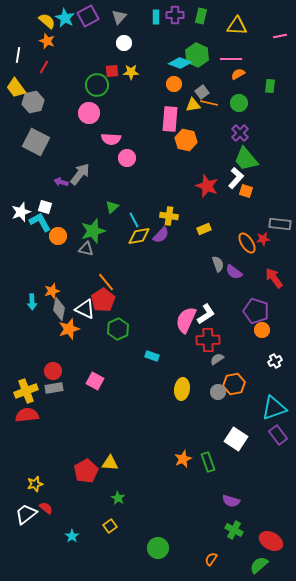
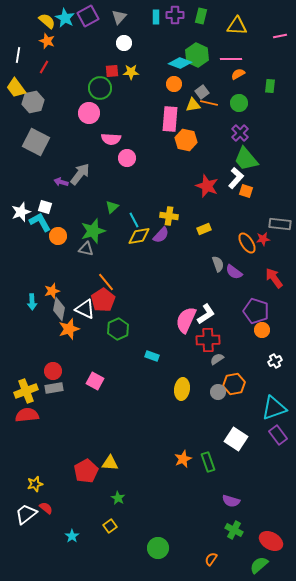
green circle at (97, 85): moved 3 px right, 3 px down
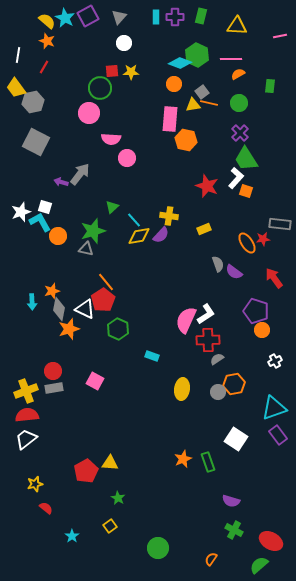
purple cross at (175, 15): moved 2 px down
green trapezoid at (246, 159): rotated 8 degrees clockwise
cyan line at (134, 220): rotated 14 degrees counterclockwise
green hexagon at (118, 329): rotated 10 degrees counterclockwise
white trapezoid at (26, 514): moved 75 px up
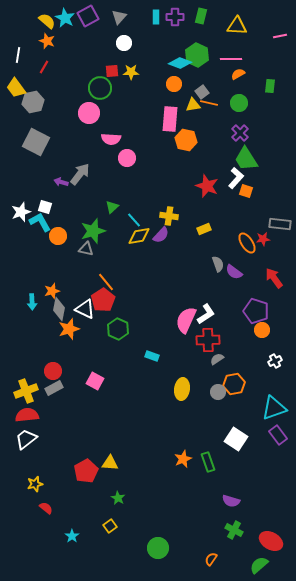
gray rectangle at (54, 388): rotated 18 degrees counterclockwise
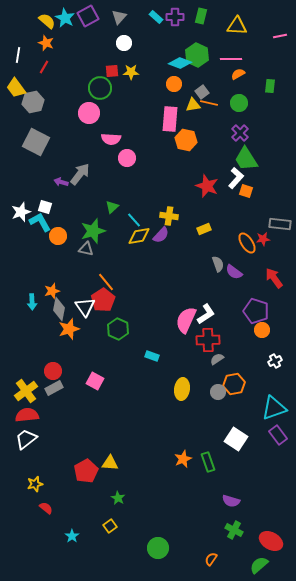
cyan rectangle at (156, 17): rotated 48 degrees counterclockwise
orange star at (47, 41): moved 1 px left, 2 px down
white triangle at (85, 309): moved 2 px up; rotated 30 degrees clockwise
yellow cross at (26, 391): rotated 15 degrees counterclockwise
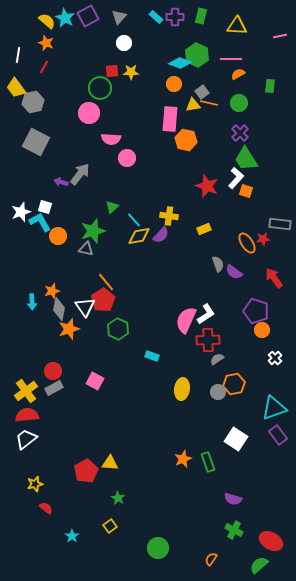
white cross at (275, 361): moved 3 px up; rotated 16 degrees counterclockwise
purple semicircle at (231, 501): moved 2 px right, 2 px up
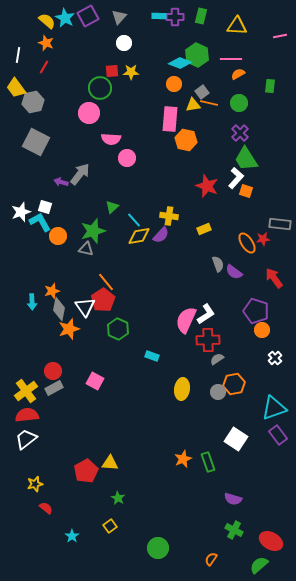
cyan rectangle at (156, 17): moved 3 px right, 1 px up; rotated 40 degrees counterclockwise
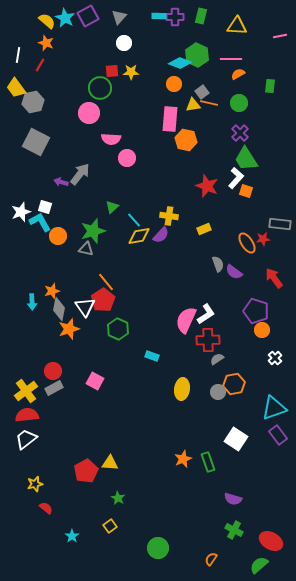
red line at (44, 67): moved 4 px left, 2 px up
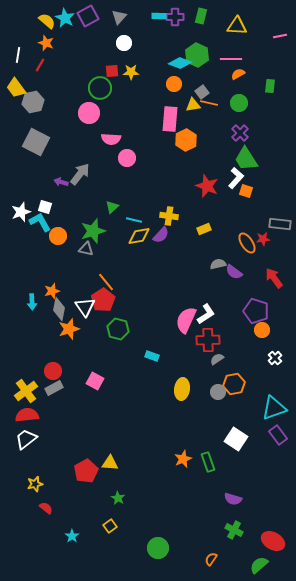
orange hexagon at (186, 140): rotated 20 degrees clockwise
cyan line at (134, 220): rotated 35 degrees counterclockwise
gray semicircle at (218, 264): rotated 84 degrees counterclockwise
green hexagon at (118, 329): rotated 10 degrees counterclockwise
red ellipse at (271, 541): moved 2 px right
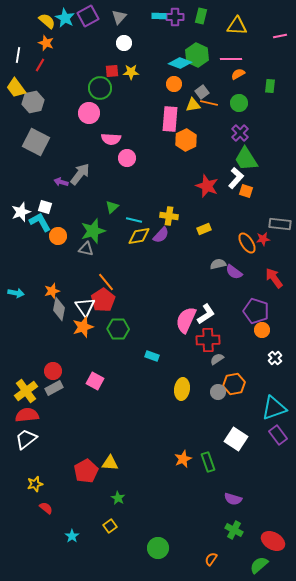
cyan arrow at (32, 302): moved 16 px left, 9 px up; rotated 77 degrees counterclockwise
orange star at (69, 329): moved 14 px right, 2 px up
green hexagon at (118, 329): rotated 15 degrees counterclockwise
